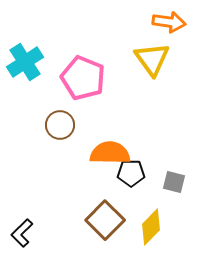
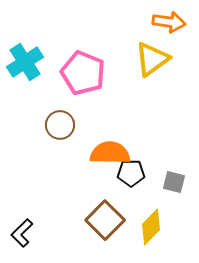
yellow triangle: rotated 30 degrees clockwise
pink pentagon: moved 5 px up
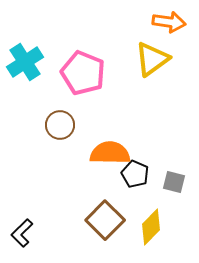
black pentagon: moved 4 px right, 1 px down; rotated 24 degrees clockwise
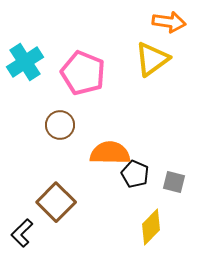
brown square: moved 49 px left, 18 px up
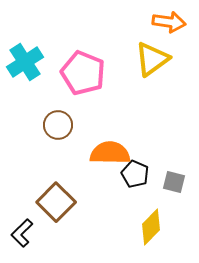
brown circle: moved 2 px left
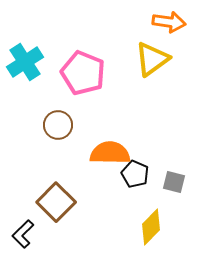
black L-shape: moved 1 px right, 1 px down
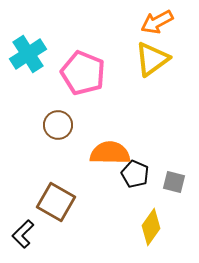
orange arrow: moved 12 px left; rotated 144 degrees clockwise
cyan cross: moved 3 px right, 8 px up
brown square: rotated 15 degrees counterclockwise
yellow diamond: rotated 9 degrees counterclockwise
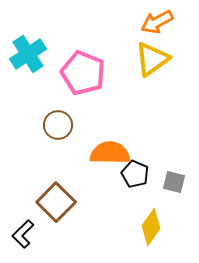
brown square: rotated 15 degrees clockwise
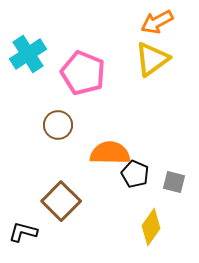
brown square: moved 5 px right, 1 px up
black L-shape: moved 2 px up; rotated 60 degrees clockwise
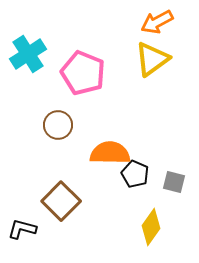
black L-shape: moved 1 px left, 3 px up
